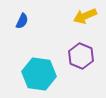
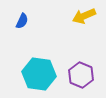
yellow arrow: moved 1 px left
purple hexagon: moved 19 px down
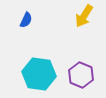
yellow arrow: rotated 35 degrees counterclockwise
blue semicircle: moved 4 px right, 1 px up
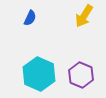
blue semicircle: moved 4 px right, 2 px up
cyan hexagon: rotated 16 degrees clockwise
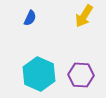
purple hexagon: rotated 20 degrees counterclockwise
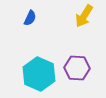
purple hexagon: moved 4 px left, 7 px up
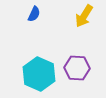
blue semicircle: moved 4 px right, 4 px up
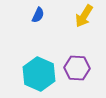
blue semicircle: moved 4 px right, 1 px down
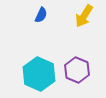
blue semicircle: moved 3 px right
purple hexagon: moved 2 px down; rotated 20 degrees clockwise
